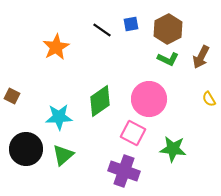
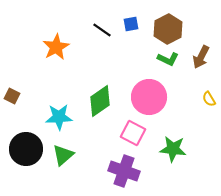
pink circle: moved 2 px up
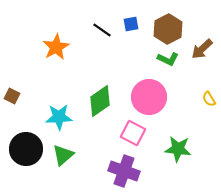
brown arrow: moved 1 px right, 8 px up; rotated 20 degrees clockwise
green star: moved 5 px right
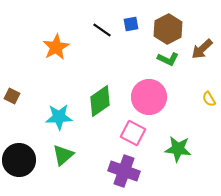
black circle: moved 7 px left, 11 px down
